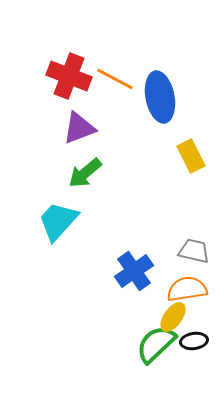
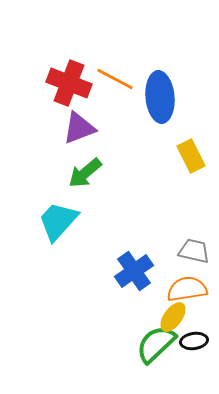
red cross: moved 7 px down
blue ellipse: rotated 6 degrees clockwise
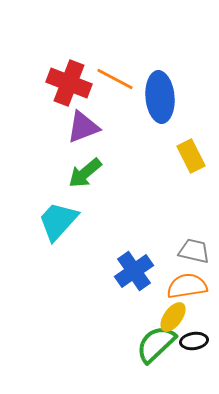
purple triangle: moved 4 px right, 1 px up
orange semicircle: moved 3 px up
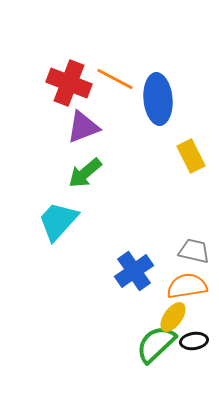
blue ellipse: moved 2 px left, 2 px down
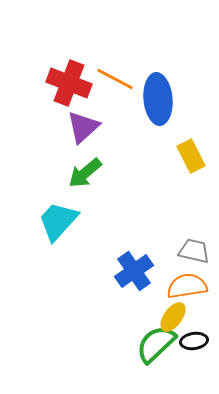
purple triangle: rotated 21 degrees counterclockwise
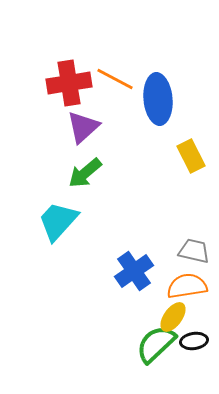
red cross: rotated 30 degrees counterclockwise
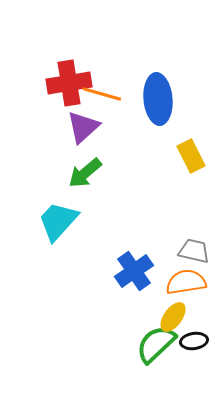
orange line: moved 13 px left, 15 px down; rotated 12 degrees counterclockwise
orange semicircle: moved 1 px left, 4 px up
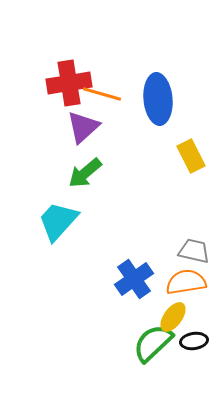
blue cross: moved 8 px down
green semicircle: moved 3 px left, 1 px up
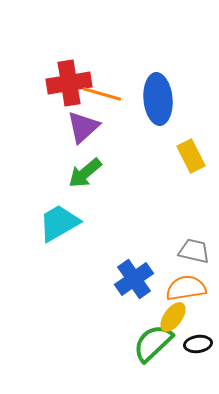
cyan trapezoid: moved 1 px right, 2 px down; rotated 18 degrees clockwise
orange semicircle: moved 6 px down
black ellipse: moved 4 px right, 3 px down
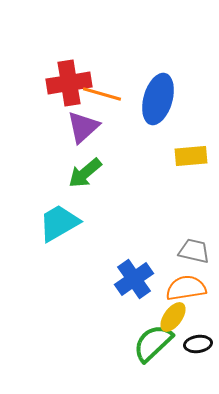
blue ellipse: rotated 21 degrees clockwise
yellow rectangle: rotated 68 degrees counterclockwise
